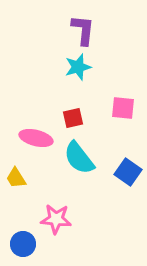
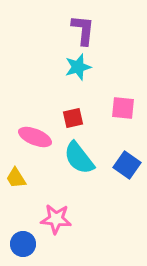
pink ellipse: moved 1 px left, 1 px up; rotated 8 degrees clockwise
blue square: moved 1 px left, 7 px up
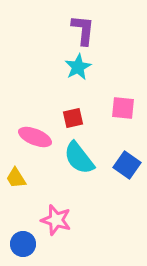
cyan star: rotated 12 degrees counterclockwise
pink star: moved 1 px down; rotated 12 degrees clockwise
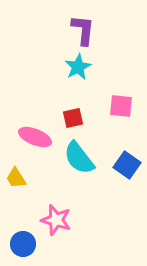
pink square: moved 2 px left, 2 px up
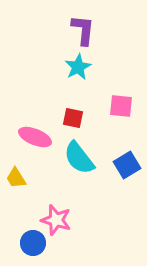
red square: rotated 25 degrees clockwise
blue square: rotated 24 degrees clockwise
blue circle: moved 10 px right, 1 px up
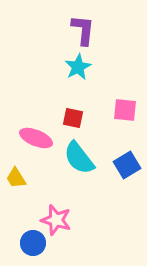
pink square: moved 4 px right, 4 px down
pink ellipse: moved 1 px right, 1 px down
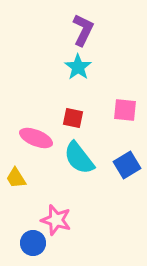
purple L-shape: rotated 20 degrees clockwise
cyan star: rotated 8 degrees counterclockwise
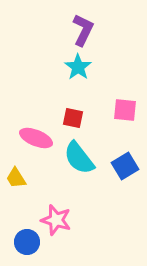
blue square: moved 2 px left, 1 px down
blue circle: moved 6 px left, 1 px up
